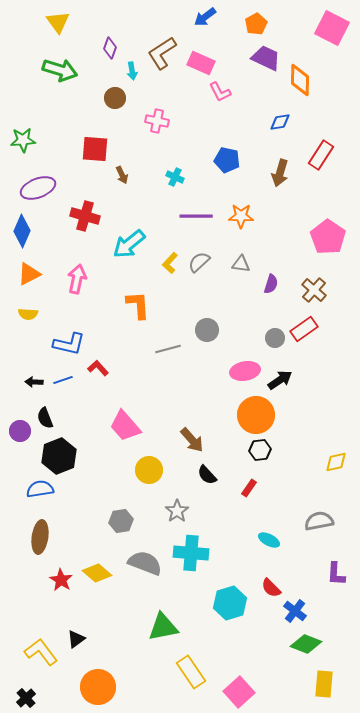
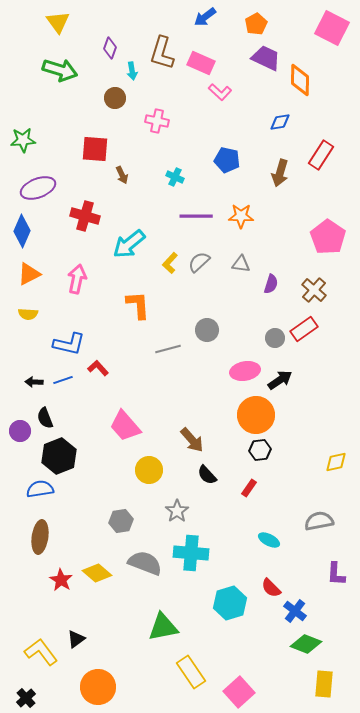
brown L-shape at (162, 53): rotated 40 degrees counterclockwise
pink L-shape at (220, 92): rotated 20 degrees counterclockwise
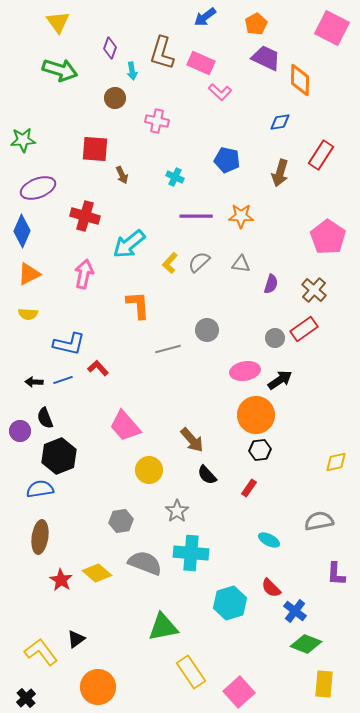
pink arrow at (77, 279): moved 7 px right, 5 px up
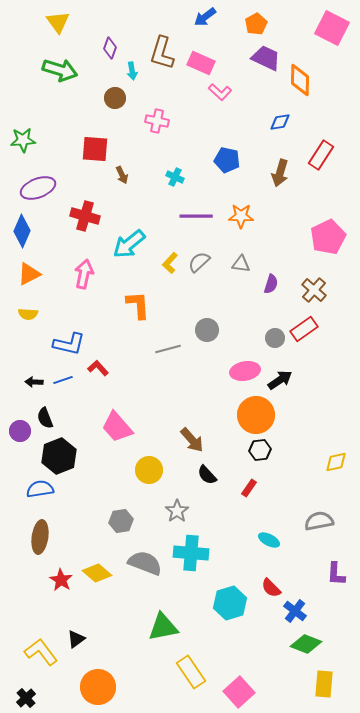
pink pentagon at (328, 237): rotated 12 degrees clockwise
pink trapezoid at (125, 426): moved 8 px left, 1 px down
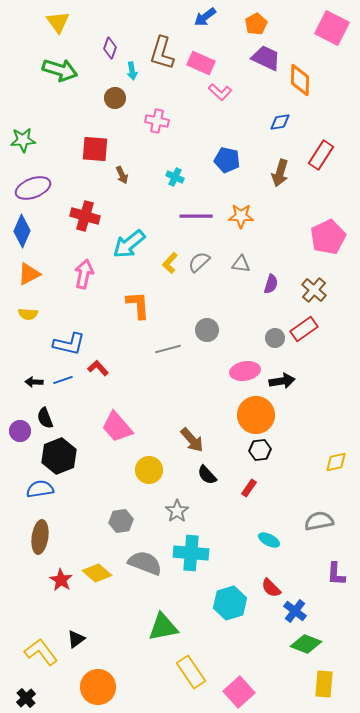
purple ellipse at (38, 188): moved 5 px left
black arrow at (280, 380): moved 2 px right, 1 px down; rotated 25 degrees clockwise
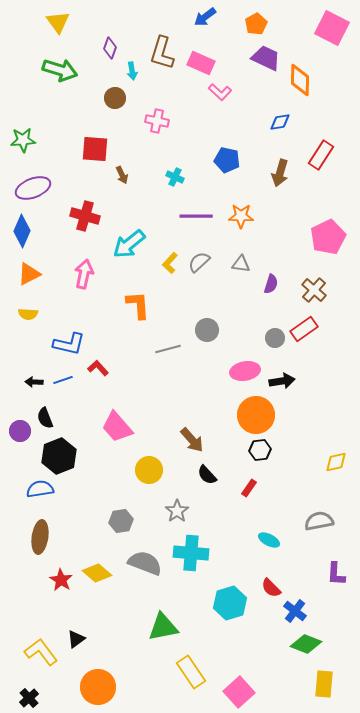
black cross at (26, 698): moved 3 px right
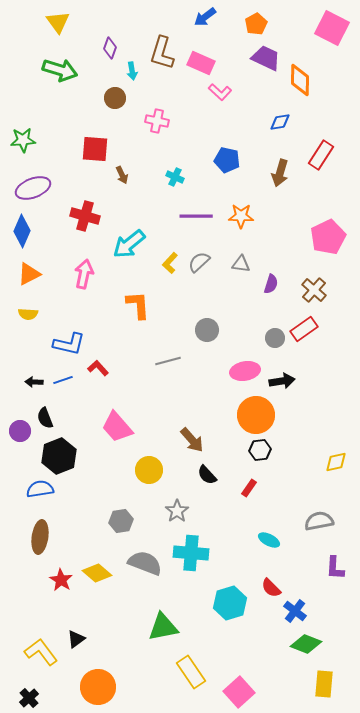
gray line at (168, 349): moved 12 px down
purple L-shape at (336, 574): moved 1 px left, 6 px up
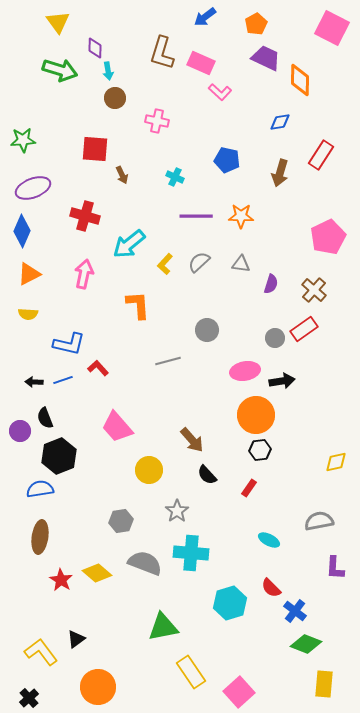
purple diamond at (110, 48): moved 15 px left; rotated 20 degrees counterclockwise
cyan arrow at (132, 71): moved 24 px left
yellow L-shape at (170, 263): moved 5 px left, 1 px down
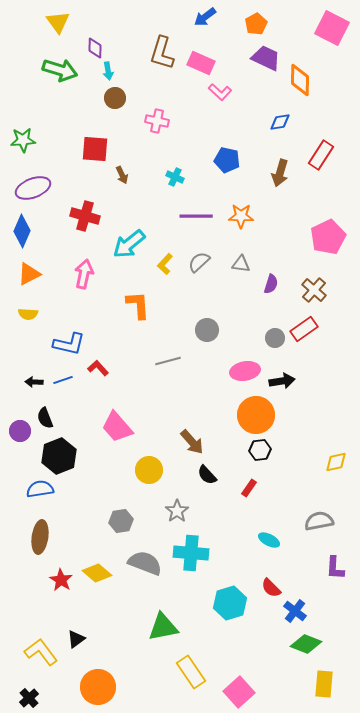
brown arrow at (192, 440): moved 2 px down
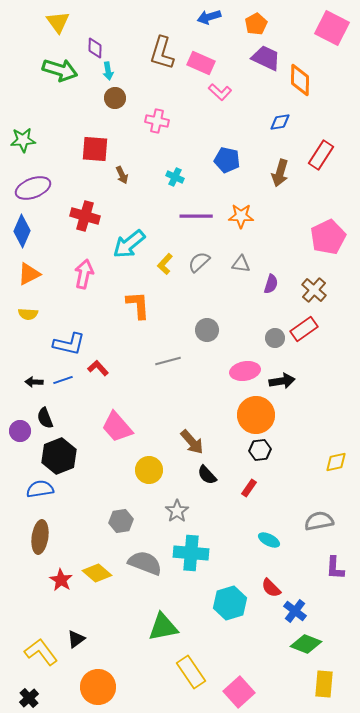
blue arrow at (205, 17): moved 4 px right; rotated 20 degrees clockwise
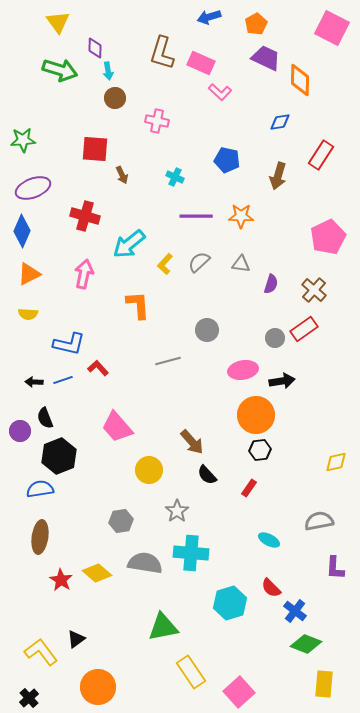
brown arrow at (280, 173): moved 2 px left, 3 px down
pink ellipse at (245, 371): moved 2 px left, 1 px up
gray semicircle at (145, 563): rotated 12 degrees counterclockwise
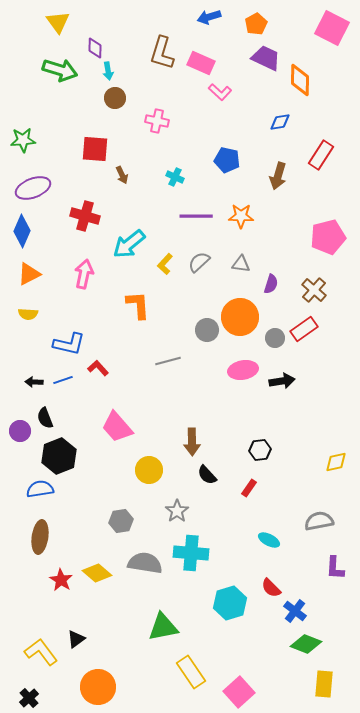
pink pentagon at (328, 237): rotated 12 degrees clockwise
orange circle at (256, 415): moved 16 px left, 98 px up
brown arrow at (192, 442): rotated 40 degrees clockwise
